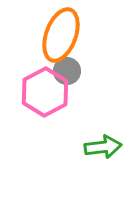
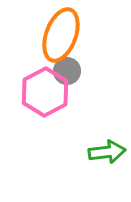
green arrow: moved 4 px right, 5 px down
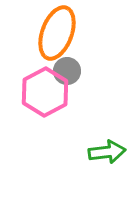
orange ellipse: moved 4 px left, 2 px up
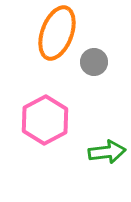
gray circle: moved 27 px right, 9 px up
pink hexagon: moved 28 px down
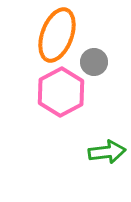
orange ellipse: moved 2 px down
pink hexagon: moved 16 px right, 28 px up
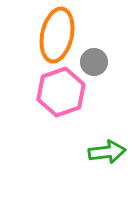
orange ellipse: rotated 8 degrees counterclockwise
pink hexagon: rotated 9 degrees clockwise
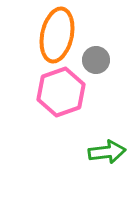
gray circle: moved 2 px right, 2 px up
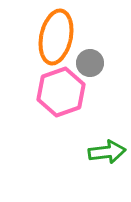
orange ellipse: moved 1 px left, 2 px down
gray circle: moved 6 px left, 3 px down
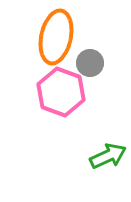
pink hexagon: rotated 21 degrees counterclockwise
green arrow: moved 1 px right, 4 px down; rotated 18 degrees counterclockwise
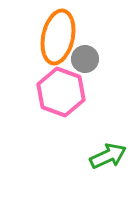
orange ellipse: moved 2 px right
gray circle: moved 5 px left, 4 px up
